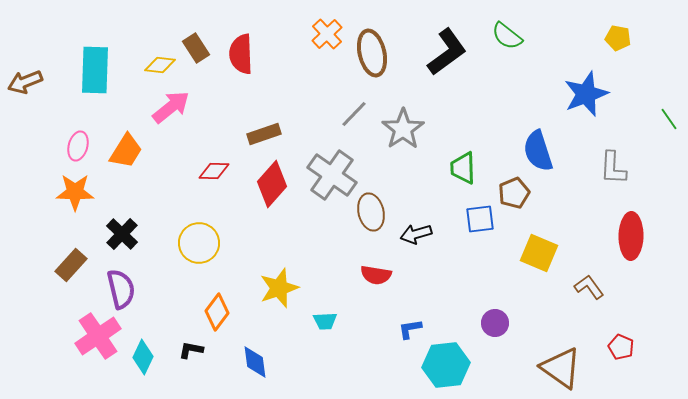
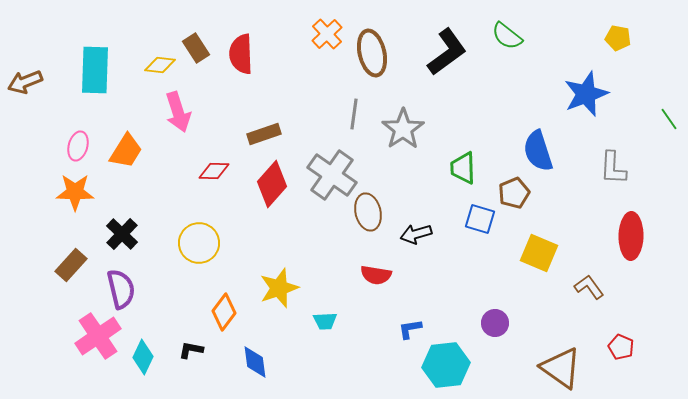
pink arrow at (171, 107): moved 7 px right, 5 px down; rotated 111 degrees clockwise
gray line at (354, 114): rotated 36 degrees counterclockwise
brown ellipse at (371, 212): moved 3 px left
blue square at (480, 219): rotated 24 degrees clockwise
orange diamond at (217, 312): moved 7 px right
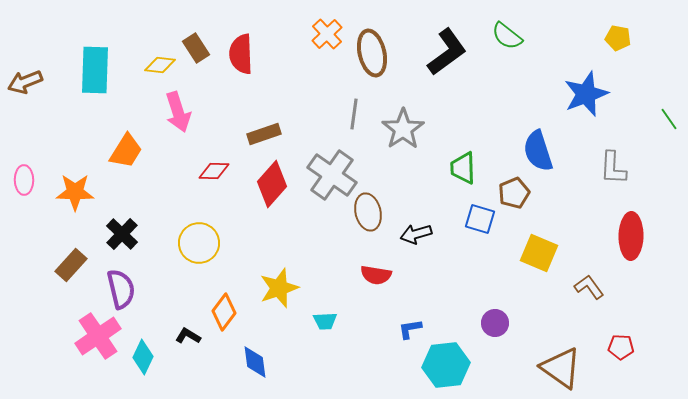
pink ellipse at (78, 146): moved 54 px left, 34 px down; rotated 16 degrees counterclockwise
red pentagon at (621, 347): rotated 20 degrees counterclockwise
black L-shape at (191, 350): moved 3 px left, 14 px up; rotated 20 degrees clockwise
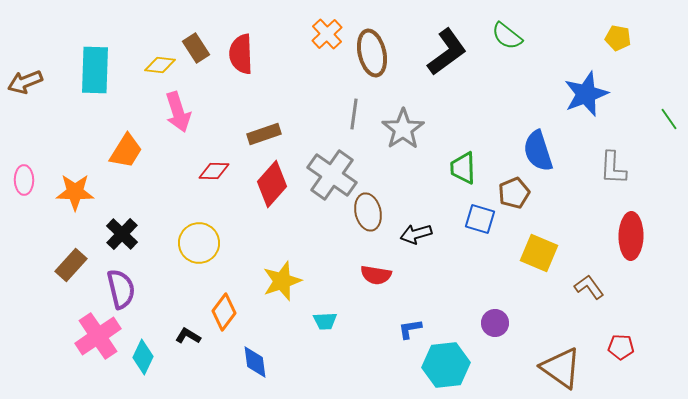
yellow star at (279, 288): moved 3 px right, 7 px up
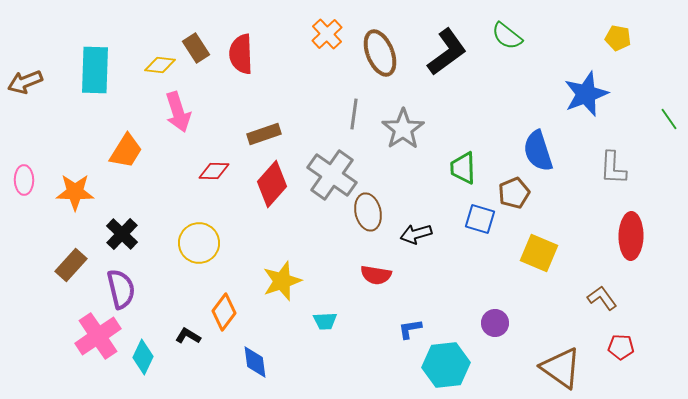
brown ellipse at (372, 53): moved 8 px right; rotated 9 degrees counterclockwise
brown L-shape at (589, 287): moved 13 px right, 11 px down
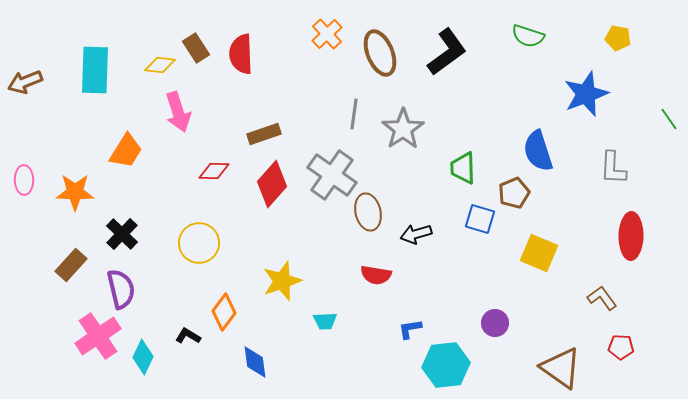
green semicircle at (507, 36): moved 21 px right; rotated 20 degrees counterclockwise
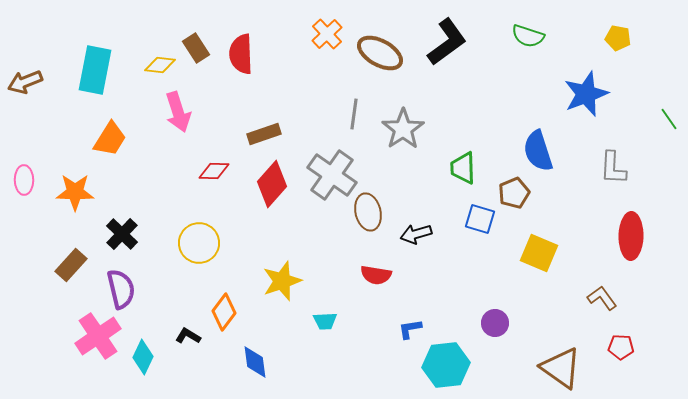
black L-shape at (447, 52): moved 10 px up
brown ellipse at (380, 53): rotated 39 degrees counterclockwise
cyan rectangle at (95, 70): rotated 9 degrees clockwise
orange trapezoid at (126, 151): moved 16 px left, 12 px up
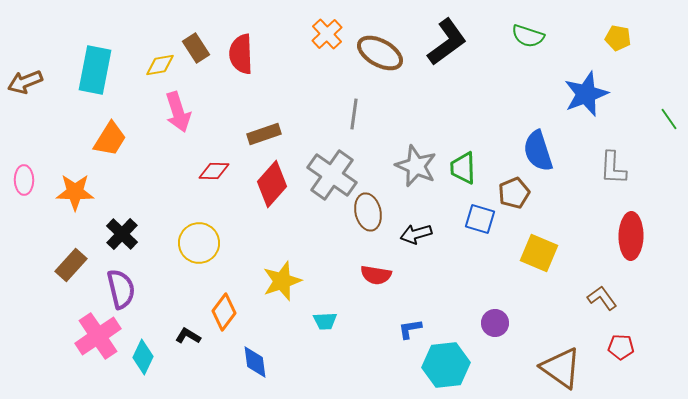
yellow diamond at (160, 65): rotated 16 degrees counterclockwise
gray star at (403, 129): moved 13 px right, 37 px down; rotated 15 degrees counterclockwise
